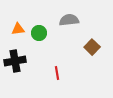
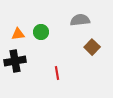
gray semicircle: moved 11 px right
orange triangle: moved 5 px down
green circle: moved 2 px right, 1 px up
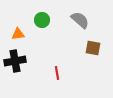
gray semicircle: rotated 48 degrees clockwise
green circle: moved 1 px right, 12 px up
brown square: moved 1 px right, 1 px down; rotated 35 degrees counterclockwise
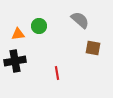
green circle: moved 3 px left, 6 px down
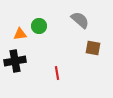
orange triangle: moved 2 px right
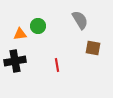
gray semicircle: rotated 18 degrees clockwise
green circle: moved 1 px left
red line: moved 8 px up
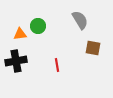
black cross: moved 1 px right
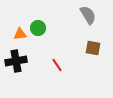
gray semicircle: moved 8 px right, 5 px up
green circle: moved 2 px down
red line: rotated 24 degrees counterclockwise
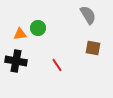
black cross: rotated 20 degrees clockwise
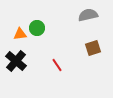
gray semicircle: rotated 72 degrees counterclockwise
green circle: moved 1 px left
brown square: rotated 28 degrees counterclockwise
black cross: rotated 30 degrees clockwise
